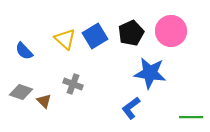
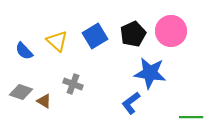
black pentagon: moved 2 px right, 1 px down
yellow triangle: moved 8 px left, 2 px down
brown triangle: rotated 14 degrees counterclockwise
blue L-shape: moved 5 px up
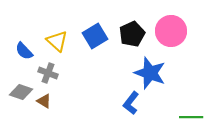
black pentagon: moved 1 px left
blue star: rotated 12 degrees clockwise
gray cross: moved 25 px left, 11 px up
blue L-shape: rotated 15 degrees counterclockwise
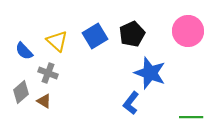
pink circle: moved 17 px right
gray diamond: rotated 60 degrees counterclockwise
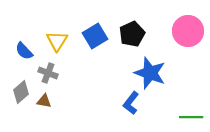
yellow triangle: rotated 20 degrees clockwise
brown triangle: rotated 21 degrees counterclockwise
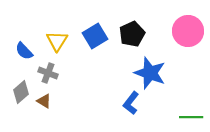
brown triangle: rotated 21 degrees clockwise
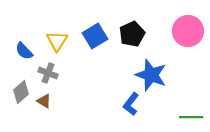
blue star: moved 1 px right, 2 px down
blue L-shape: moved 1 px down
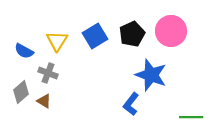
pink circle: moved 17 px left
blue semicircle: rotated 18 degrees counterclockwise
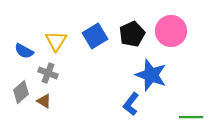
yellow triangle: moved 1 px left
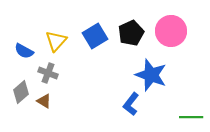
black pentagon: moved 1 px left, 1 px up
yellow triangle: rotated 10 degrees clockwise
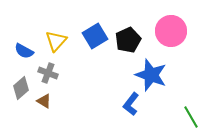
black pentagon: moved 3 px left, 7 px down
gray diamond: moved 4 px up
green line: rotated 60 degrees clockwise
